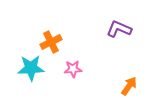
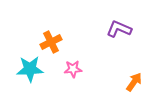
cyan star: moved 1 px left, 1 px down
orange arrow: moved 5 px right, 4 px up
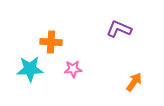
orange cross: rotated 30 degrees clockwise
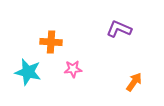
cyan star: moved 2 px left, 3 px down; rotated 16 degrees clockwise
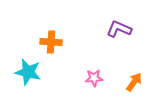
pink star: moved 21 px right, 9 px down
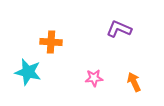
orange arrow: rotated 60 degrees counterclockwise
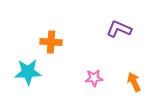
cyan star: rotated 16 degrees counterclockwise
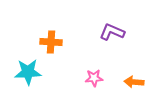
purple L-shape: moved 7 px left, 3 px down
orange arrow: rotated 60 degrees counterclockwise
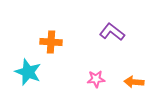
purple L-shape: rotated 15 degrees clockwise
cyan star: rotated 24 degrees clockwise
pink star: moved 2 px right, 1 px down
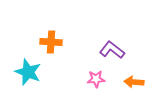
purple L-shape: moved 18 px down
